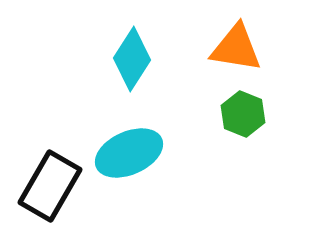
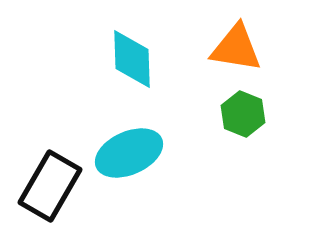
cyan diamond: rotated 34 degrees counterclockwise
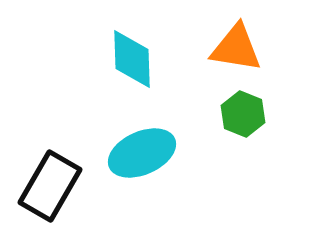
cyan ellipse: moved 13 px right
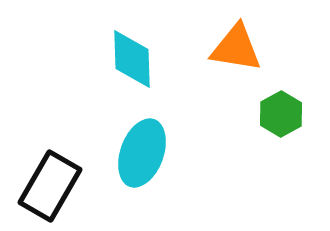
green hexagon: moved 38 px right; rotated 9 degrees clockwise
cyan ellipse: rotated 46 degrees counterclockwise
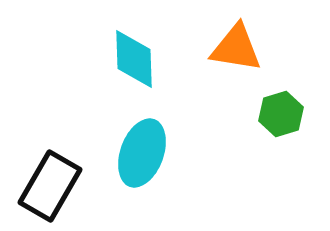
cyan diamond: moved 2 px right
green hexagon: rotated 12 degrees clockwise
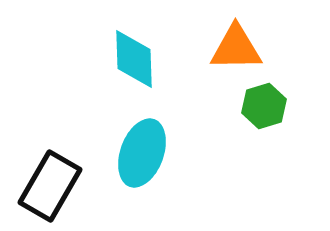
orange triangle: rotated 10 degrees counterclockwise
green hexagon: moved 17 px left, 8 px up
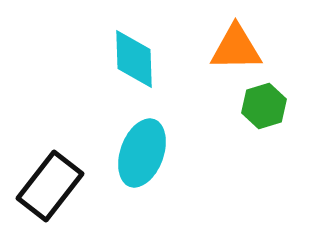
black rectangle: rotated 8 degrees clockwise
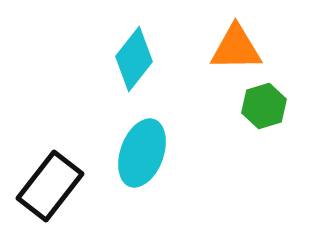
cyan diamond: rotated 40 degrees clockwise
